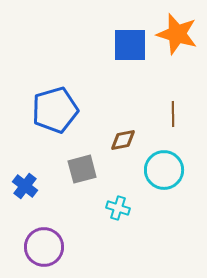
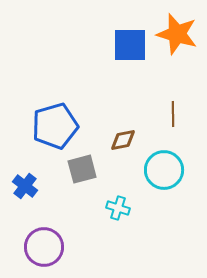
blue pentagon: moved 16 px down
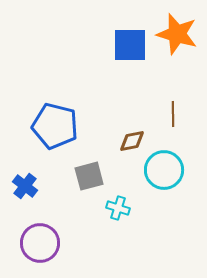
blue pentagon: rotated 30 degrees clockwise
brown diamond: moved 9 px right, 1 px down
gray square: moved 7 px right, 7 px down
purple circle: moved 4 px left, 4 px up
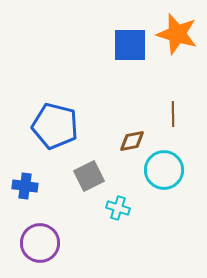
gray square: rotated 12 degrees counterclockwise
blue cross: rotated 30 degrees counterclockwise
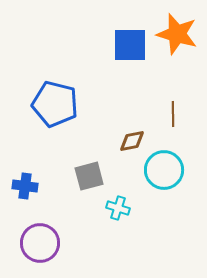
blue pentagon: moved 22 px up
gray square: rotated 12 degrees clockwise
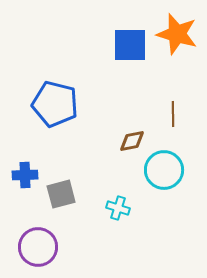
gray square: moved 28 px left, 18 px down
blue cross: moved 11 px up; rotated 10 degrees counterclockwise
purple circle: moved 2 px left, 4 px down
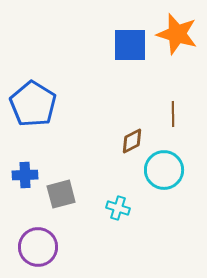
blue pentagon: moved 22 px left; rotated 18 degrees clockwise
brown diamond: rotated 16 degrees counterclockwise
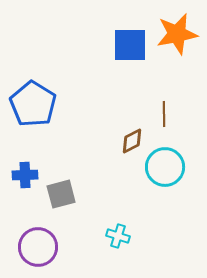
orange star: rotated 27 degrees counterclockwise
brown line: moved 9 px left
cyan circle: moved 1 px right, 3 px up
cyan cross: moved 28 px down
